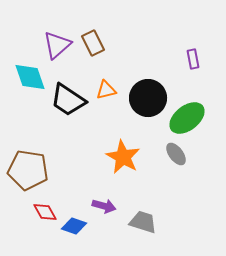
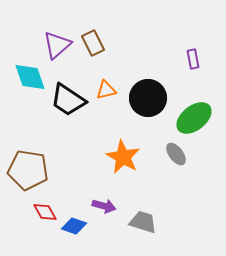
green ellipse: moved 7 px right
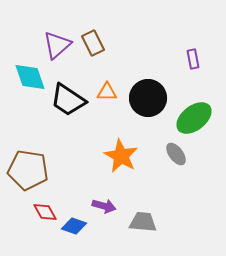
orange triangle: moved 1 px right, 2 px down; rotated 15 degrees clockwise
orange star: moved 2 px left, 1 px up
gray trapezoid: rotated 12 degrees counterclockwise
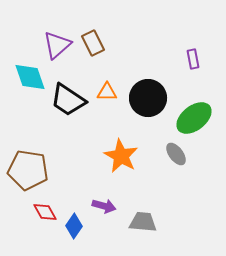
blue diamond: rotated 75 degrees counterclockwise
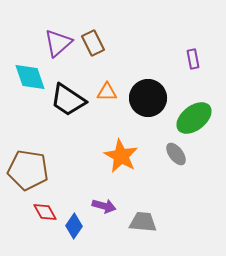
purple triangle: moved 1 px right, 2 px up
